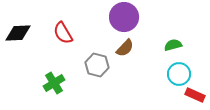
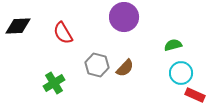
black diamond: moved 7 px up
brown semicircle: moved 20 px down
cyan circle: moved 2 px right, 1 px up
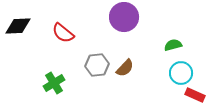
red semicircle: rotated 20 degrees counterclockwise
gray hexagon: rotated 20 degrees counterclockwise
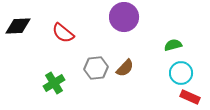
gray hexagon: moved 1 px left, 3 px down
red rectangle: moved 5 px left, 2 px down
